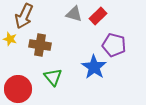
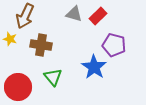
brown arrow: moved 1 px right
brown cross: moved 1 px right
red circle: moved 2 px up
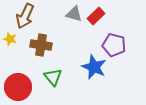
red rectangle: moved 2 px left
blue star: rotated 10 degrees counterclockwise
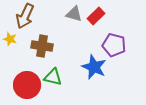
brown cross: moved 1 px right, 1 px down
green triangle: rotated 36 degrees counterclockwise
red circle: moved 9 px right, 2 px up
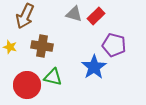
yellow star: moved 8 px down
blue star: rotated 15 degrees clockwise
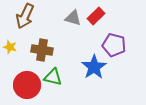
gray triangle: moved 1 px left, 4 px down
brown cross: moved 4 px down
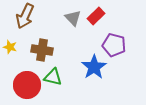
gray triangle: rotated 30 degrees clockwise
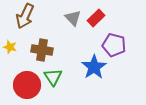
red rectangle: moved 2 px down
green triangle: rotated 42 degrees clockwise
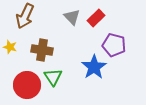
gray triangle: moved 1 px left, 1 px up
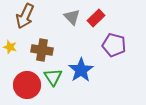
blue star: moved 13 px left, 3 px down
